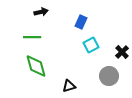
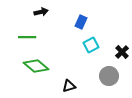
green line: moved 5 px left
green diamond: rotated 35 degrees counterclockwise
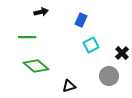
blue rectangle: moved 2 px up
black cross: moved 1 px down
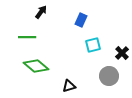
black arrow: rotated 40 degrees counterclockwise
cyan square: moved 2 px right; rotated 14 degrees clockwise
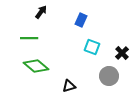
green line: moved 2 px right, 1 px down
cyan square: moved 1 px left, 2 px down; rotated 35 degrees clockwise
